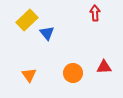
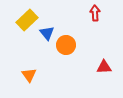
orange circle: moved 7 px left, 28 px up
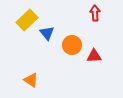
orange circle: moved 6 px right
red triangle: moved 10 px left, 11 px up
orange triangle: moved 2 px right, 5 px down; rotated 21 degrees counterclockwise
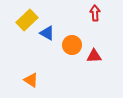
blue triangle: rotated 21 degrees counterclockwise
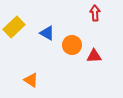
yellow rectangle: moved 13 px left, 7 px down
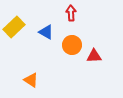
red arrow: moved 24 px left
blue triangle: moved 1 px left, 1 px up
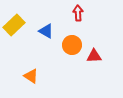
red arrow: moved 7 px right
yellow rectangle: moved 2 px up
blue triangle: moved 1 px up
orange triangle: moved 4 px up
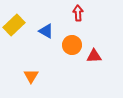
orange triangle: rotated 28 degrees clockwise
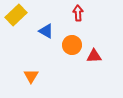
yellow rectangle: moved 2 px right, 10 px up
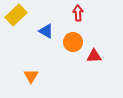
orange circle: moved 1 px right, 3 px up
